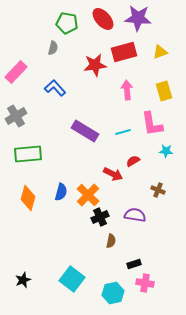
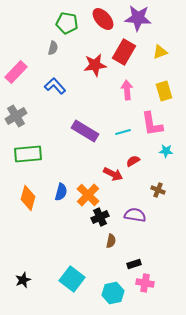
red rectangle: rotated 45 degrees counterclockwise
blue L-shape: moved 2 px up
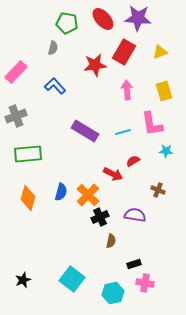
gray cross: rotated 10 degrees clockwise
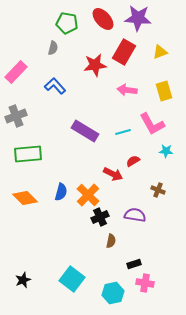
pink arrow: rotated 78 degrees counterclockwise
pink L-shape: rotated 20 degrees counterclockwise
orange diamond: moved 3 px left; rotated 60 degrees counterclockwise
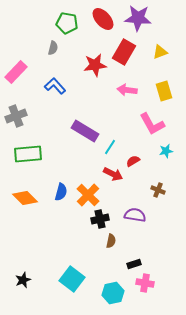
cyan line: moved 13 px left, 15 px down; rotated 42 degrees counterclockwise
cyan star: rotated 16 degrees counterclockwise
black cross: moved 2 px down; rotated 12 degrees clockwise
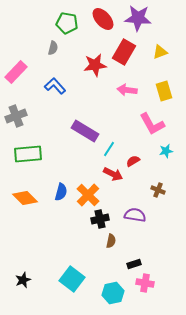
cyan line: moved 1 px left, 2 px down
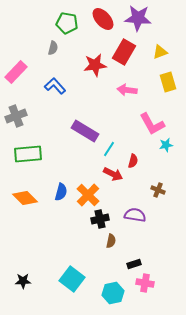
yellow rectangle: moved 4 px right, 9 px up
cyan star: moved 6 px up
red semicircle: rotated 136 degrees clockwise
black star: moved 1 px down; rotated 21 degrees clockwise
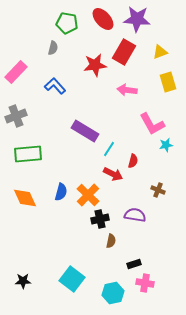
purple star: moved 1 px left, 1 px down
orange diamond: rotated 20 degrees clockwise
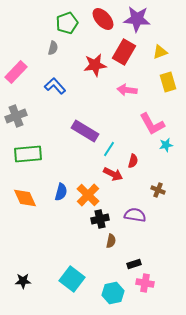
green pentagon: rotated 30 degrees counterclockwise
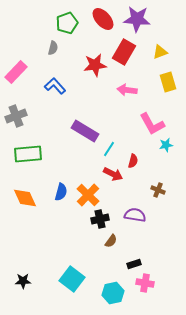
brown semicircle: rotated 24 degrees clockwise
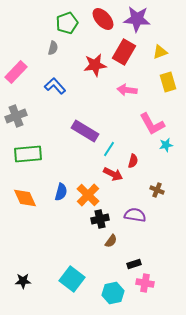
brown cross: moved 1 px left
